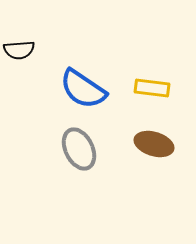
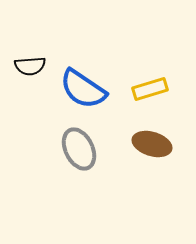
black semicircle: moved 11 px right, 16 px down
yellow rectangle: moved 2 px left, 1 px down; rotated 24 degrees counterclockwise
brown ellipse: moved 2 px left
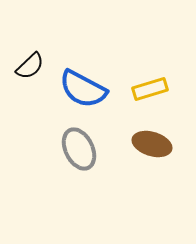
black semicircle: rotated 40 degrees counterclockwise
blue semicircle: rotated 6 degrees counterclockwise
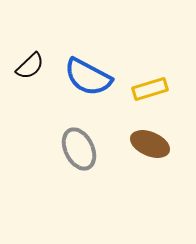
blue semicircle: moved 5 px right, 12 px up
brown ellipse: moved 2 px left; rotated 6 degrees clockwise
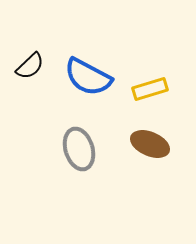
gray ellipse: rotated 9 degrees clockwise
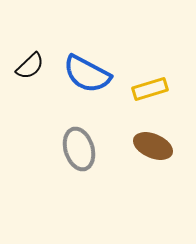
blue semicircle: moved 1 px left, 3 px up
brown ellipse: moved 3 px right, 2 px down
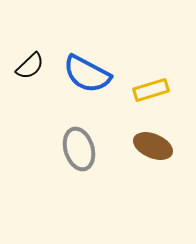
yellow rectangle: moved 1 px right, 1 px down
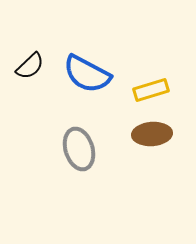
brown ellipse: moved 1 px left, 12 px up; rotated 27 degrees counterclockwise
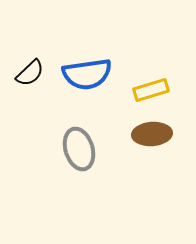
black semicircle: moved 7 px down
blue semicircle: rotated 36 degrees counterclockwise
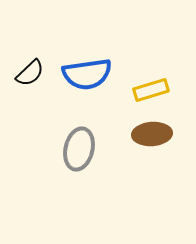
gray ellipse: rotated 30 degrees clockwise
